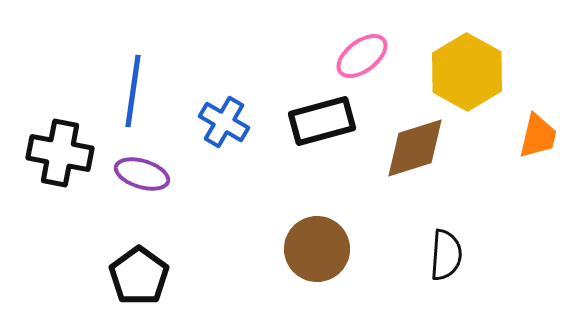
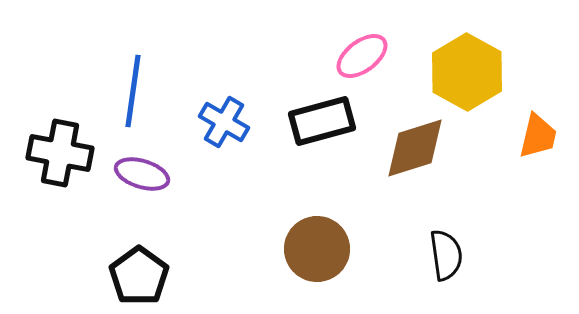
black semicircle: rotated 12 degrees counterclockwise
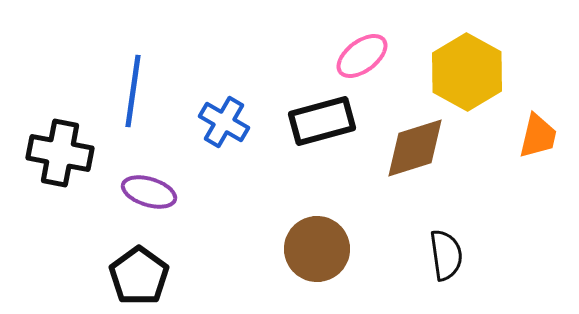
purple ellipse: moved 7 px right, 18 px down
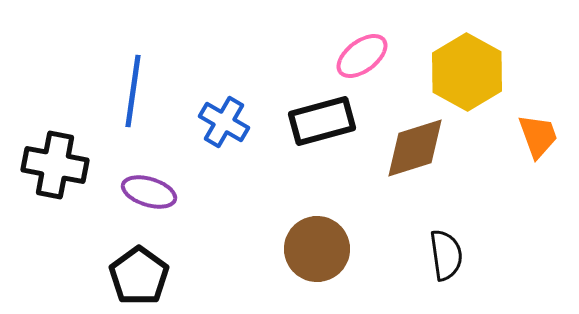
orange trapezoid: rotated 33 degrees counterclockwise
black cross: moved 5 px left, 12 px down
